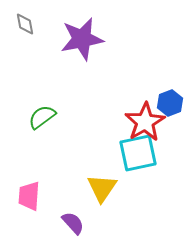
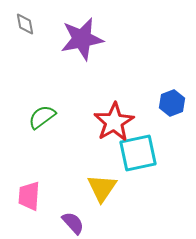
blue hexagon: moved 2 px right
red star: moved 31 px left
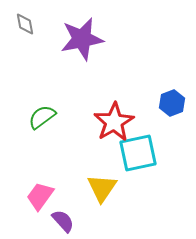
pink trapezoid: moved 11 px right; rotated 32 degrees clockwise
purple semicircle: moved 10 px left, 2 px up
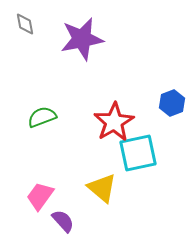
green semicircle: rotated 16 degrees clockwise
yellow triangle: rotated 24 degrees counterclockwise
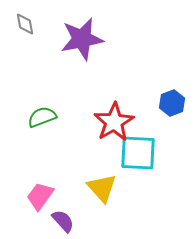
cyan square: rotated 15 degrees clockwise
yellow triangle: rotated 8 degrees clockwise
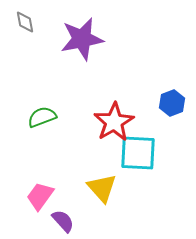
gray diamond: moved 2 px up
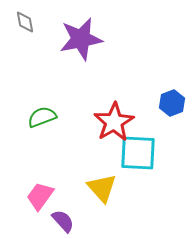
purple star: moved 1 px left
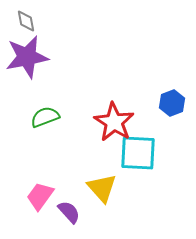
gray diamond: moved 1 px right, 1 px up
purple star: moved 54 px left, 18 px down
green semicircle: moved 3 px right
red star: rotated 9 degrees counterclockwise
purple semicircle: moved 6 px right, 9 px up
